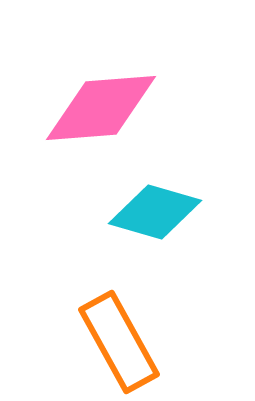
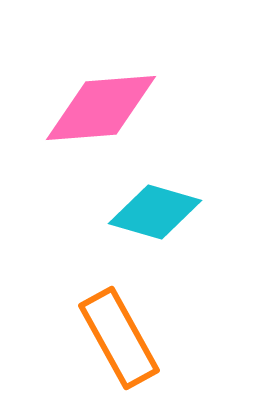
orange rectangle: moved 4 px up
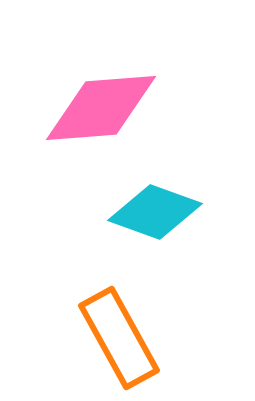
cyan diamond: rotated 4 degrees clockwise
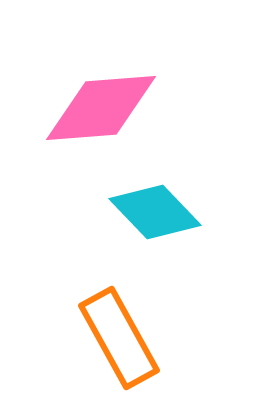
cyan diamond: rotated 26 degrees clockwise
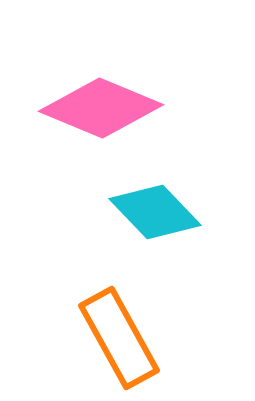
pink diamond: rotated 27 degrees clockwise
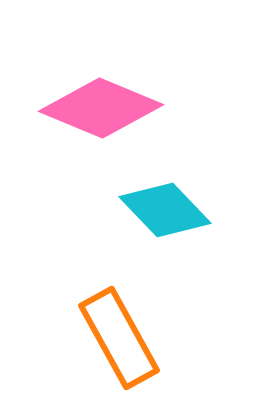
cyan diamond: moved 10 px right, 2 px up
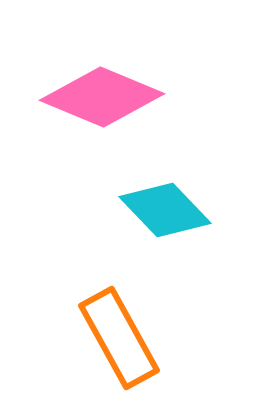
pink diamond: moved 1 px right, 11 px up
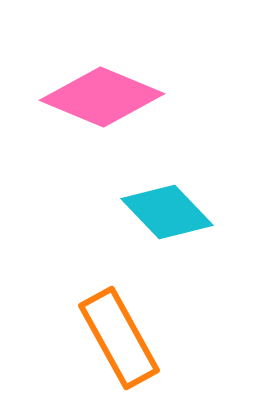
cyan diamond: moved 2 px right, 2 px down
